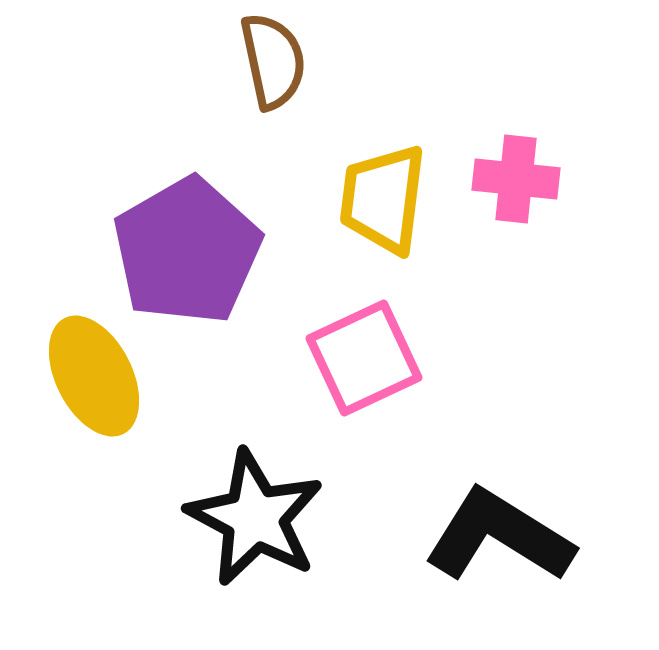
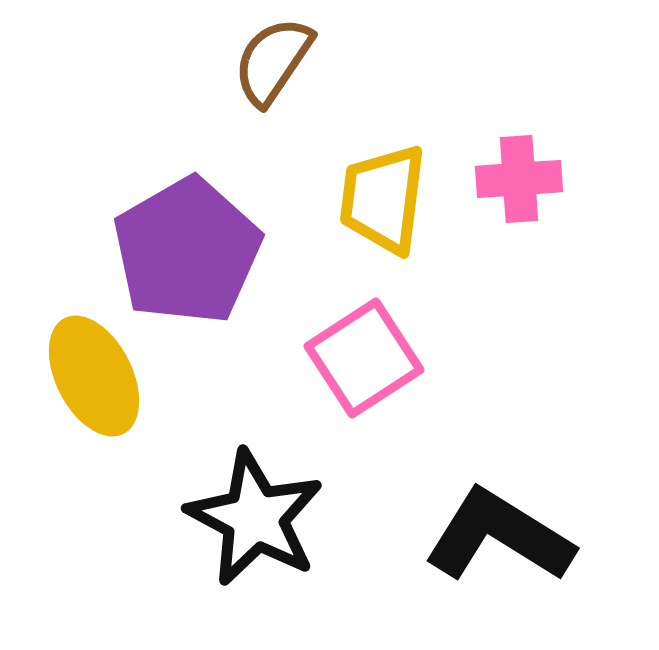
brown semicircle: rotated 134 degrees counterclockwise
pink cross: moved 3 px right; rotated 10 degrees counterclockwise
pink square: rotated 8 degrees counterclockwise
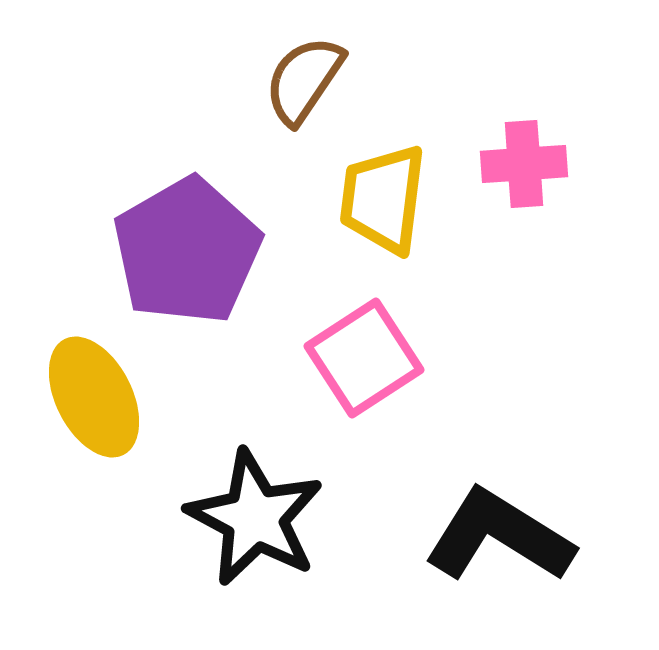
brown semicircle: moved 31 px right, 19 px down
pink cross: moved 5 px right, 15 px up
yellow ellipse: moved 21 px down
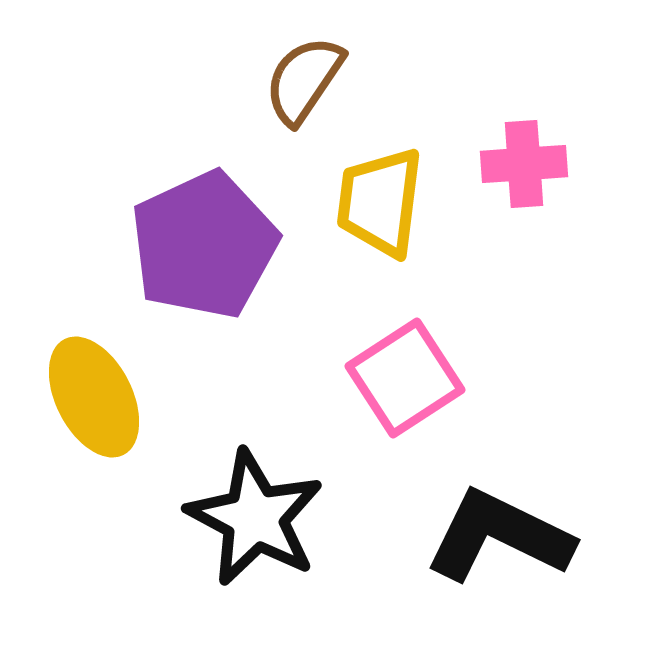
yellow trapezoid: moved 3 px left, 3 px down
purple pentagon: moved 17 px right, 6 px up; rotated 5 degrees clockwise
pink square: moved 41 px right, 20 px down
black L-shape: rotated 6 degrees counterclockwise
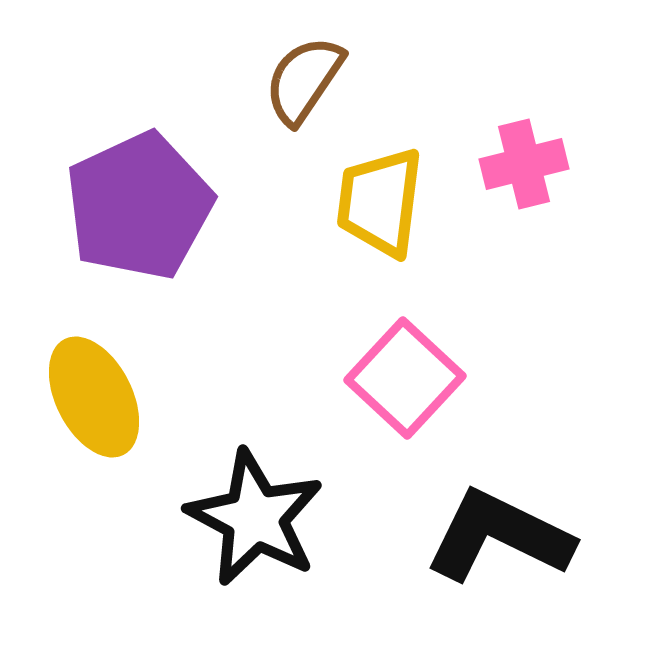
pink cross: rotated 10 degrees counterclockwise
purple pentagon: moved 65 px left, 39 px up
pink square: rotated 14 degrees counterclockwise
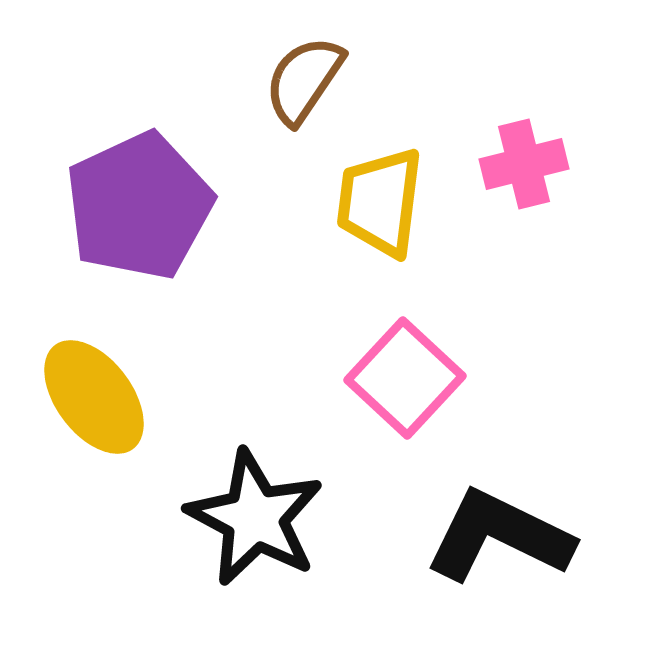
yellow ellipse: rotated 10 degrees counterclockwise
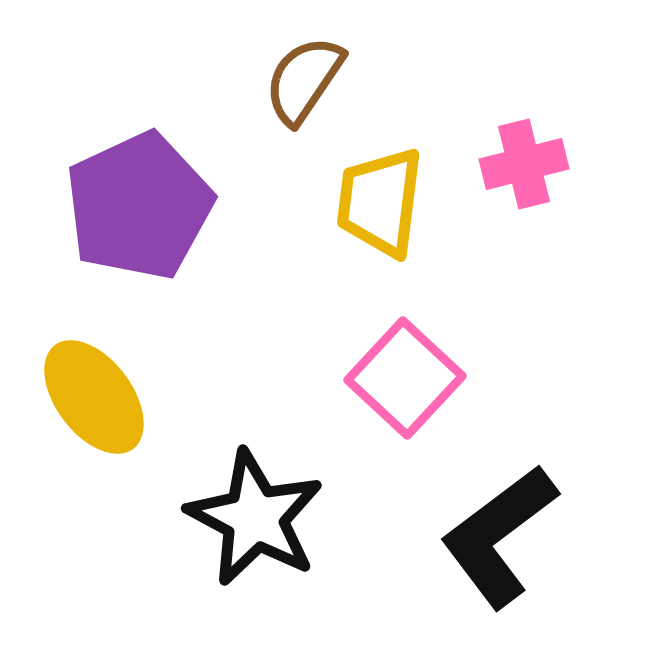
black L-shape: rotated 63 degrees counterclockwise
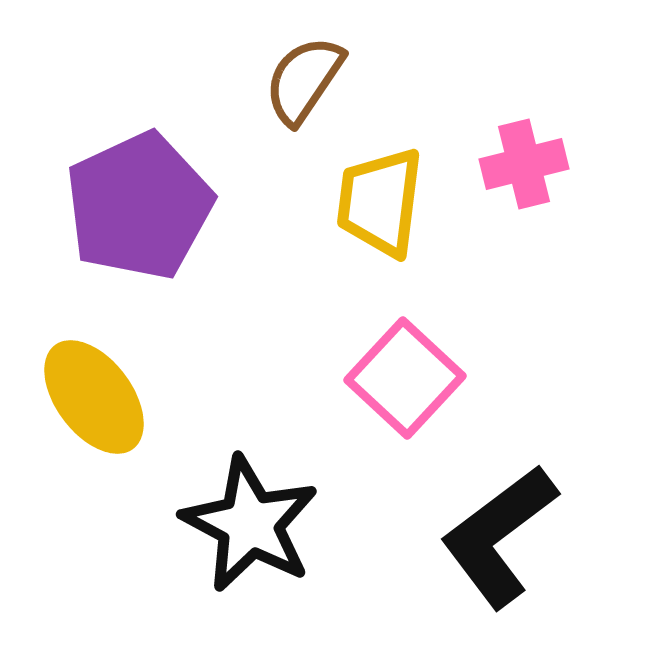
black star: moved 5 px left, 6 px down
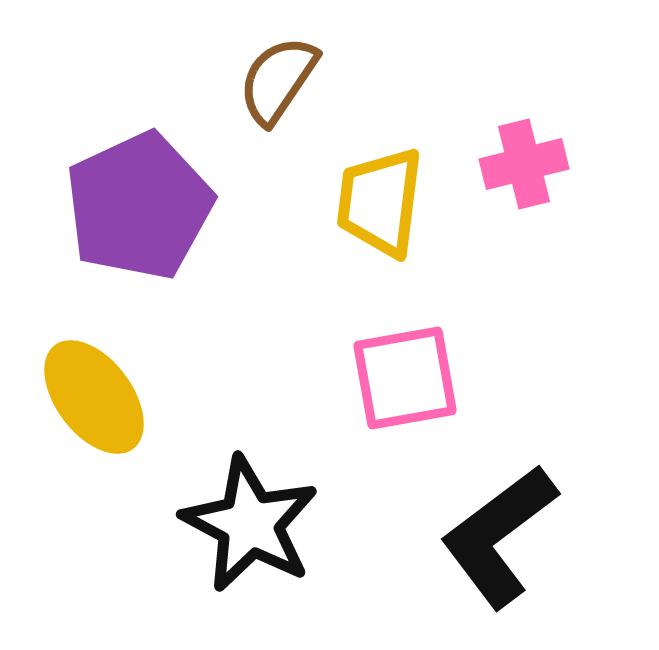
brown semicircle: moved 26 px left
pink square: rotated 37 degrees clockwise
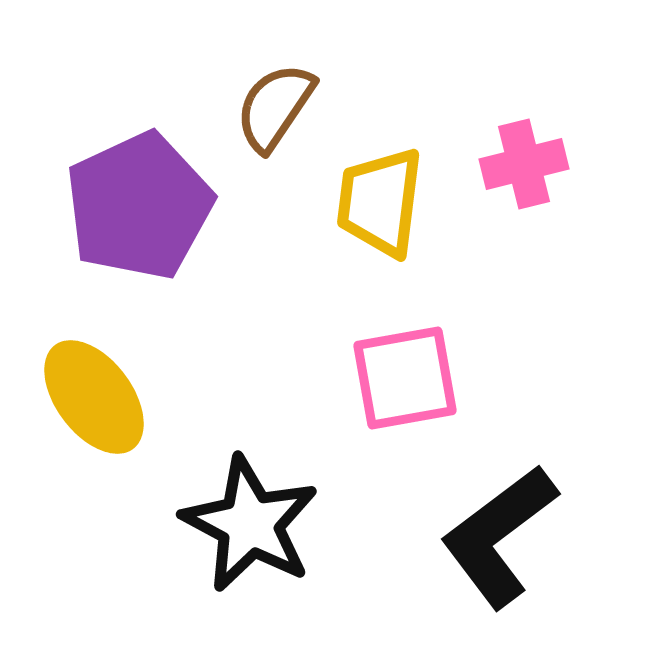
brown semicircle: moved 3 px left, 27 px down
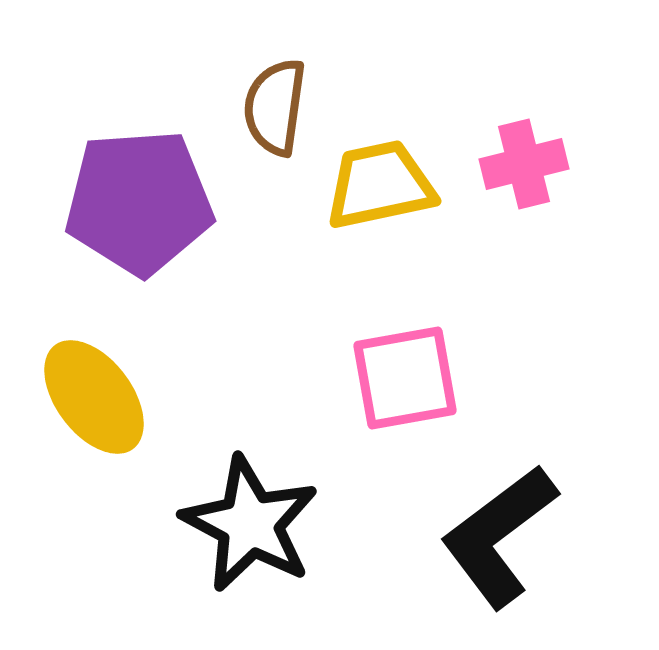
brown semicircle: rotated 26 degrees counterclockwise
yellow trapezoid: moved 17 px up; rotated 71 degrees clockwise
purple pentagon: moved 4 px up; rotated 21 degrees clockwise
